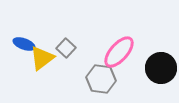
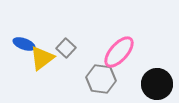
black circle: moved 4 px left, 16 px down
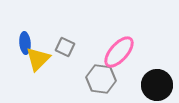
blue ellipse: moved 1 px right, 1 px up; rotated 65 degrees clockwise
gray square: moved 1 px left, 1 px up; rotated 18 degrees counterclockwise
yellow triangle: moved 4 px left, 1 px down; rotated 8 degrees counterclockwise
black circle: moved 1 px down
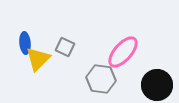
pink ellipse: moved 4 px right
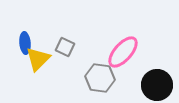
gray hexagon: moved 1 px left, 1 px up
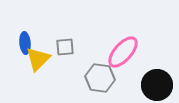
gray square: rotated 30 degrees counterclockwise
